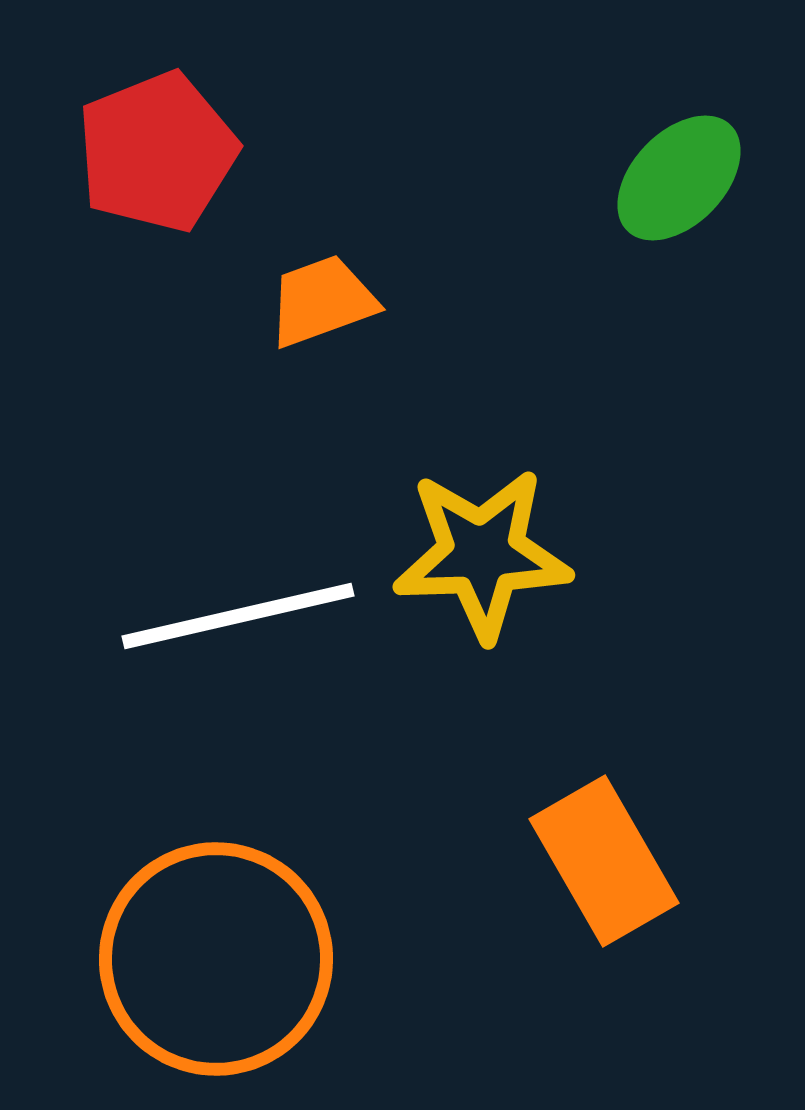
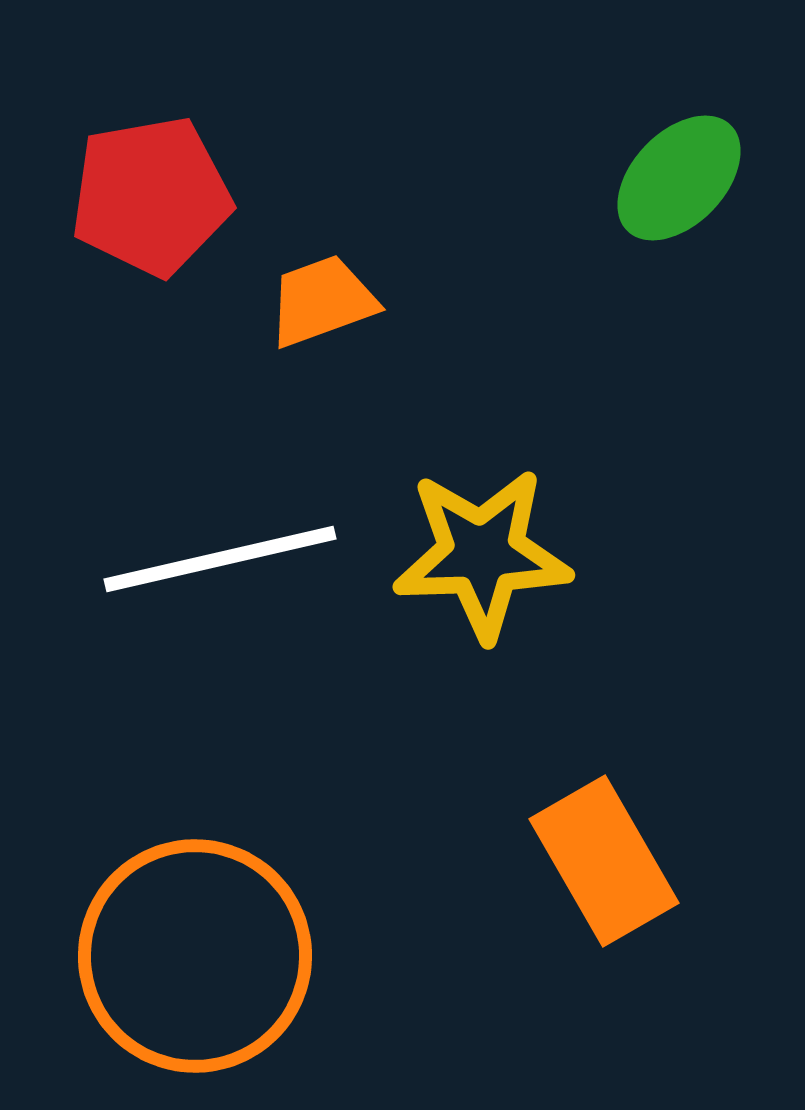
red pentagon: moved 6 px left, 44 px down; rotated 12 degrees clockwise
white line: moved 18 px left, 57 px up
orange circle: moved 21 px left, 3 px up
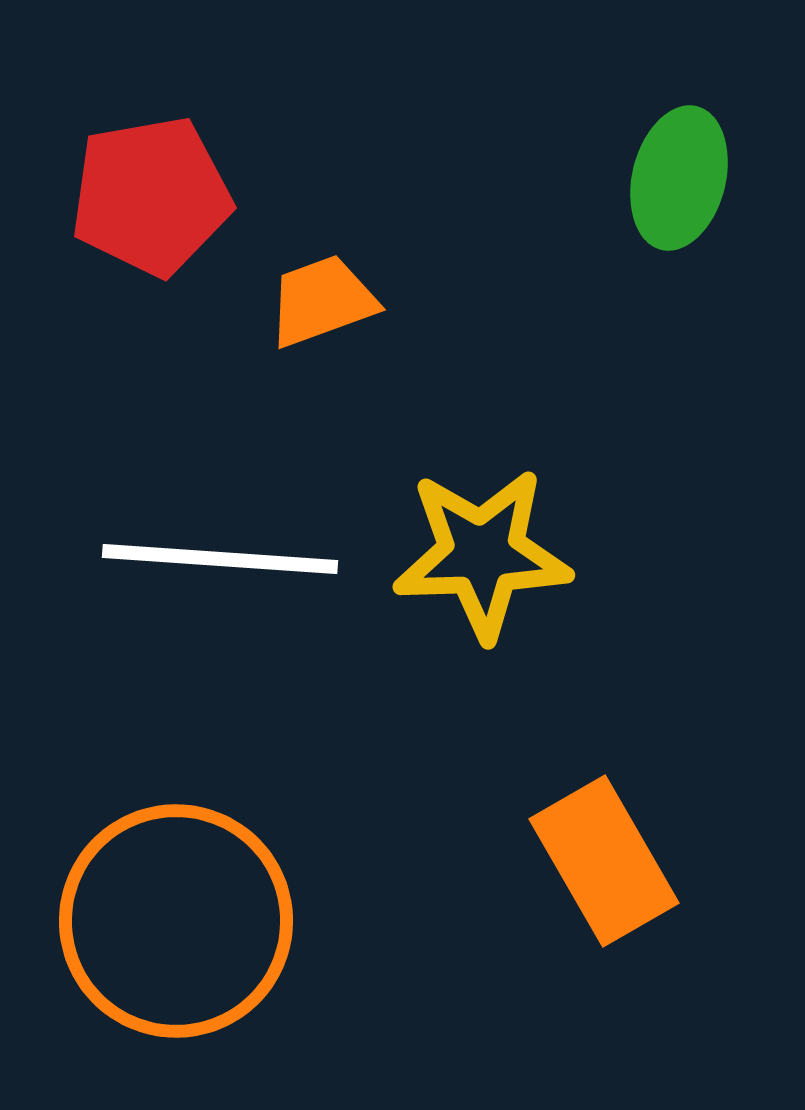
green ellipse: rotated 30 degrees counterclockwise
white line: rotated 17 degrees clockwise
orange circle: moved 19 px left, 35 px up
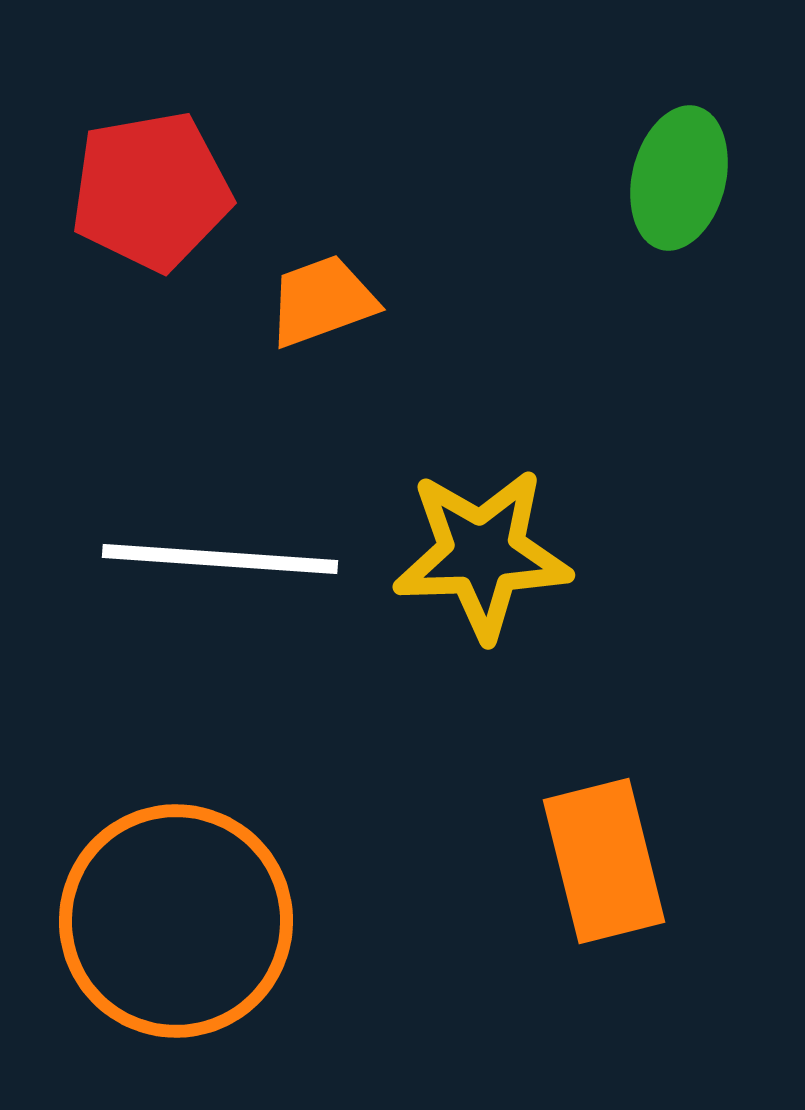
red pentagon: moved 5 px up
orange rectangle: rotated 16 degrees clockwise
